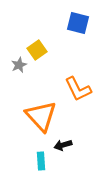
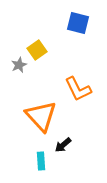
black arrow: rotated 24 degrees counterclockwise
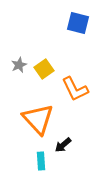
yellow square: moved 7 px right, 19 px down
orange L-shape: moved 3 px left
orange triangle: moved 3 px left, 3 px down
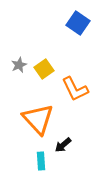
blue square: rotated 20 degrees clockwise
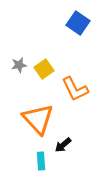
gray star: rotated 14 degrees clockwise
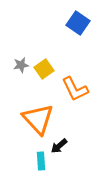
gray star: moved 2 px right
black arrow: moved 4 px left, 1 px down
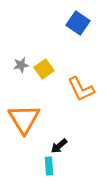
orange L-shape: moved 6 px right
orange triangle: moved 14 px left; rotated 12 degrees clockwise
cyan rectangle: moved 8 px right, 5 px down
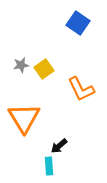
orange triangle: moved 1 px up
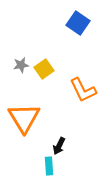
orange L-shape: moved 2 px right, 1 px down
black arrow: rotated 24 degrees counterclockwise
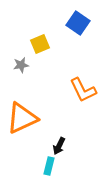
yellow square: moved 4 px left, 25 px up; rotated 12 degrees clockwise
orange triangle: moved 2 px left; rotated 36 degrees clockwise
cyan rectangle: rotated 18 degrees clockwise
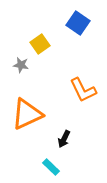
yellow square: rotated 12 degrees counterclockwise
gray star: rotated 21 degrees clockwise
orange triangle: moved 5 px right, 4 px up
black arrow: moved 5 px right, 7 px up
cyan rectangle: moved 2 px right, 1 px down; rotated 60 degrees counterclockwise
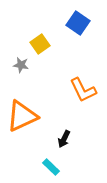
orange triangle: moved 5 px left, 2 px down
